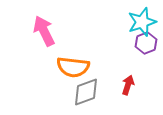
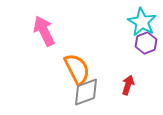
cyan star: rotated 24 degrees counterclockwise
orange semicircle: moved 4 px right, 2 px down; rotated 124 degrees counterclockwise
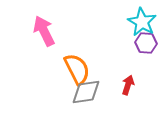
purple hexagon: rotated 25 degrees clockwise
gray diamond: rotated 12 degrees clockwise
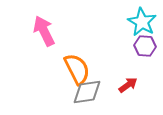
purple hexagon: moved 1 px left, 3 px down
red arrow: rotated 36 degrees clockwise
gray diamond: moved 1 px right
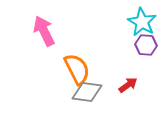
purple hexagon: moved 1 px right, 1 px up
gray diamond: rotated 16 degrees clockwise
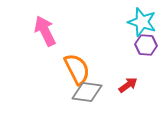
cyan star: rotated 12 degrees counterclockwise
pink arrow: moved 1 px right
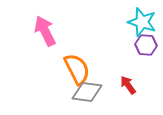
red arrow: rotated 90 degrees counterclockwise
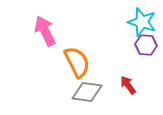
orange semicircle: moved 7 px up
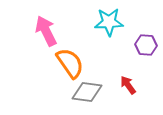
cyan star: moved 33 px left; rotated 20 degrees counterclockwise
pink arrow: moved 1 px right
orange semicircle: moved 7 px left, 1 px down; rotated 8 degrees counterclockwise
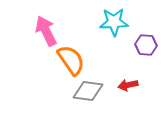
cyan star: moved 5 px right
orange semicircle: moved 1 px right, 3 px up
red arrow: rotated 66 degrees counterclockwise
gray diamond: moved 1 px right, 1 px up
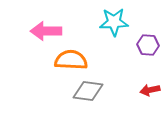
pink arrow: rotated 64 degrees counterclockwise
purple hexagon: moved 2 px right
orange semicircle: rotated 52 degrees counterclockwise
red arrow: moved 22 px right, 5 px down
